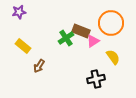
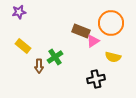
green cross: moved 11 px left, 19 px down
yellow semicircle: rotated 140 degrees clockwise
brown arrow: rotated 32 degrees counterclockwise
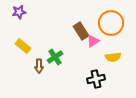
brown rectangle: rotated 36 degrees clockwise
yellow semicircle: rotated 21 degrees counterclockwise
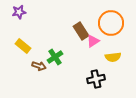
brown arrow: rotated 72 degrees counterclockwise
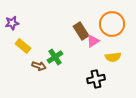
purple star: moved 7 px left, 11 px down
orange circle: moved 1 px right, 1 px down
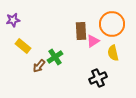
purple star: moved 1 px right, 3 px up
brown rectangle: rotated 30 degrees clockwise
yellow semicircle: moved 4 px up; rotated 84 degrees clockwise
brown arrow: rotated 112 degrees clockwise
black cross: moved 2 px right, 1 px up; rotated 12 degrees counterclockwise
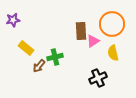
yellow rectangle: moved 3 px right, 2 px down
green cross: rotated 21 degrees clockwise
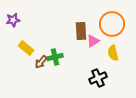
brown arrow: moved 2 px right, 4 px up
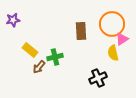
pink triangle: moved 29 px right, 2 px up
yellow rectangle: moved 4 px right, 2 px down
brown arrow: moved 2 px left, 5 px down
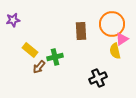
yellow semicircle: moved 2 px right, 2 px up
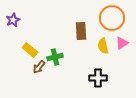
purple star: rotated 16 degrees counterclockwise
orange circle: moved 6 px up
pink triangle: moved 4 px down
yellow semicircle: moved 12 px left, 5 px up
black cross: rotated 24 degrees clockwise
